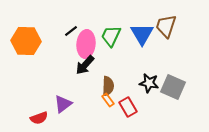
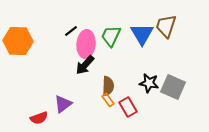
orange hexagon: moved 8 px left
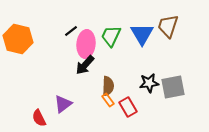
brown trapezoid: moved 2 px right
orange hexagon: moved 2 px up; rotated 12 degrees clockwise
black star: rotated 18 degrees counterclockwise
gray square: rotated 35 degrees counterclockwise
red semicircle: rotated 84 degrees clockwise
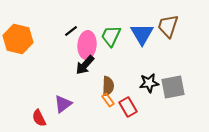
pink ellipse: moved 1 px right, 1 px down
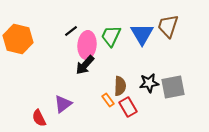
brown semicircle: moved 12 px right
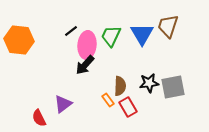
orange hexagon: moved 1 px right, 1 px down; rotated 8 degrees counterclockwise
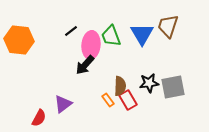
green trapezoid: rotated 45 degrees counterclockwise
pink ellipse: moved 4 px right
red rectangle: moved 7 px up
red semicircle: rotated 126 degrees counterclockwise
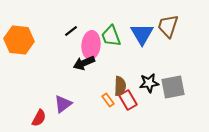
black arrow: moved 1 px left, 2 px up; rotated 25 degrees clockwise
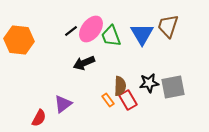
pink ellipse: moved 16 px up; rotated 32 degrees clockwise
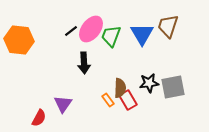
green trapezoid: rotated 40 degrees clockwise
black arrow: rotated 70 degrees counterclockwise
brown semicircle: moved 2 px down
purple triangle: rotated 18 degrees counterclockwise
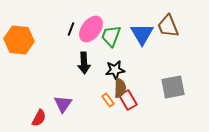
brown trapezoid: rotated 40 degrees counterclockwise
black line: moved 2 px up; rotated 32 degrees counterclockwise
black star: moved 34 px left, 13 px up
